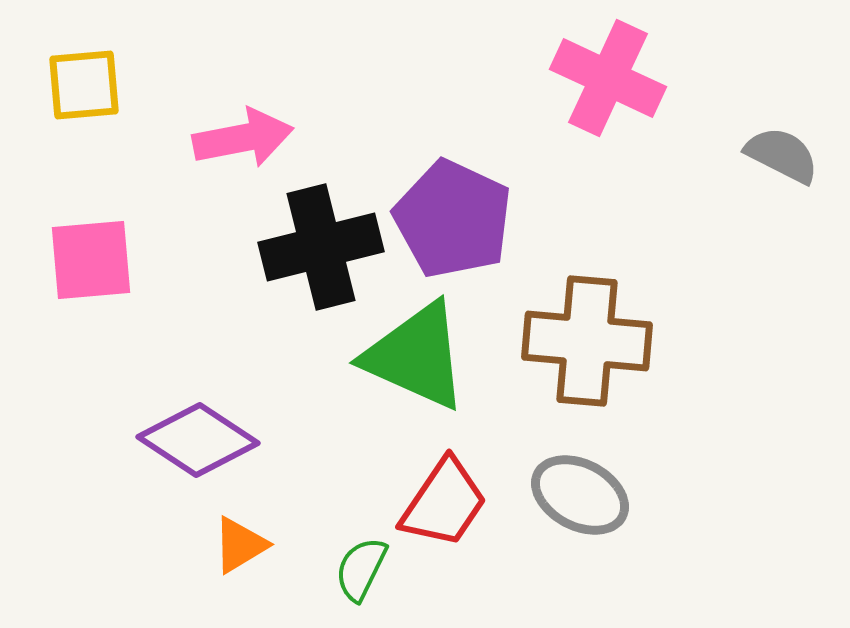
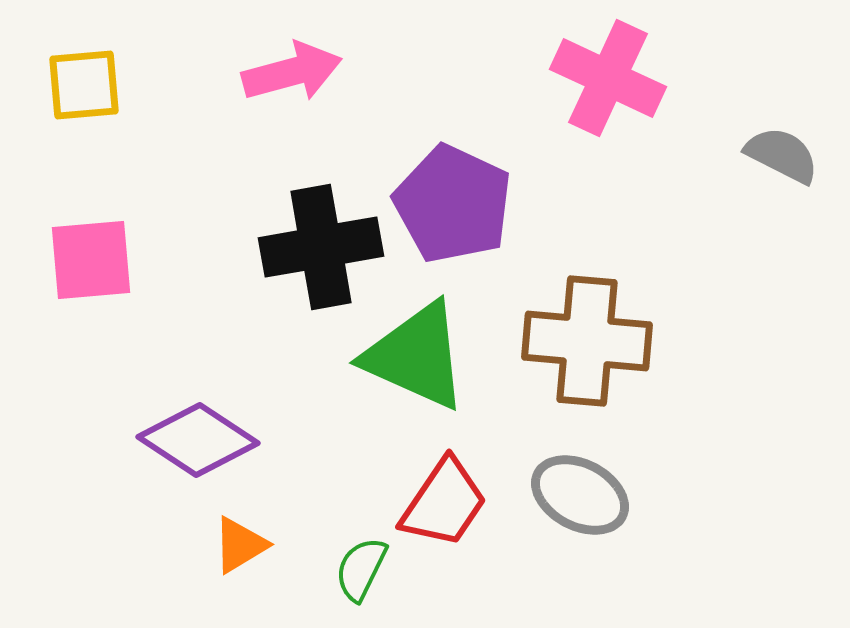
pink arrow: moved 49 px right, 66 px up; rotated 4 degrees counterclockwise
purple pentagon: moved 15 px up
black cross: rotated 4 degrees clockwise
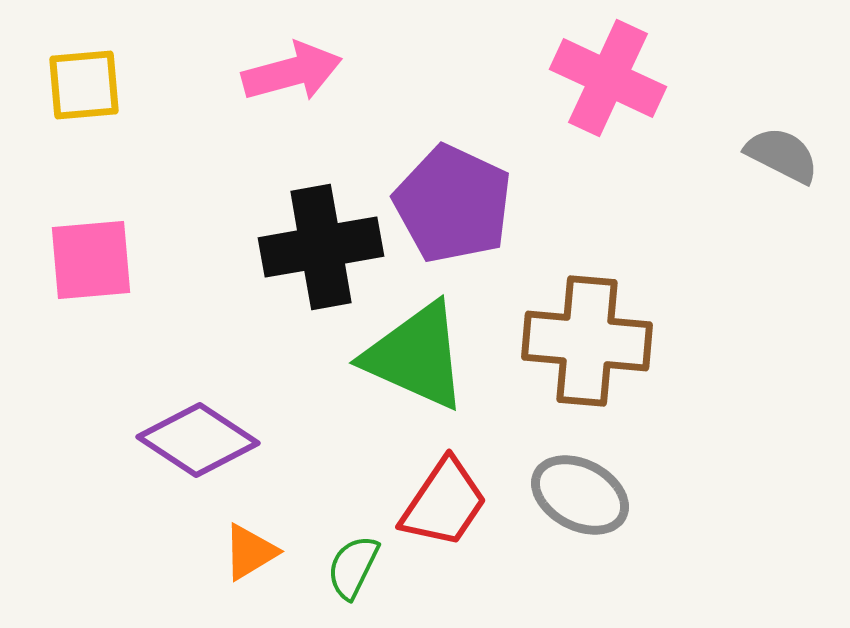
orange triangle: moved 10 px right, 7 px down
green semicircle: moved 8 px left, 2 px up
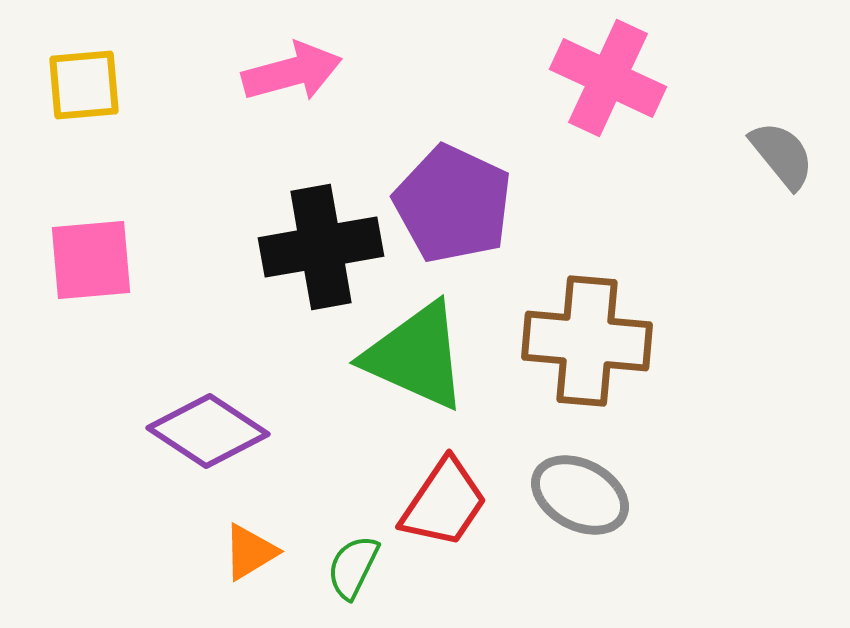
gray semicircle: rotated 24 degrees clockwise
purple diamond: moved 10 px right, 9 px up
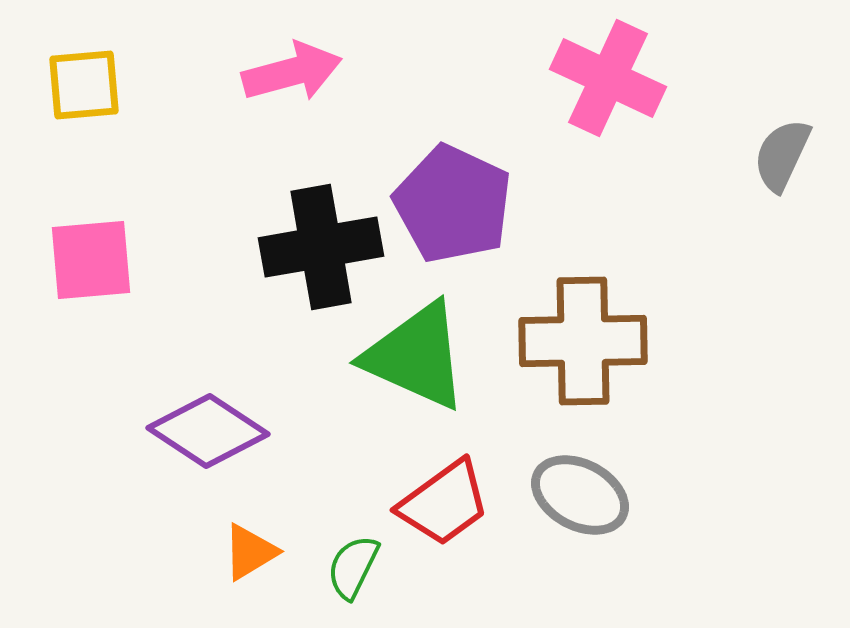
gray semicircle: rotated 116 degrees counterclockwise
brown cross: moved 4 px left; rotated 6 degrees counterclockwise
red trapezoid: rotated 20 degrees clockwise
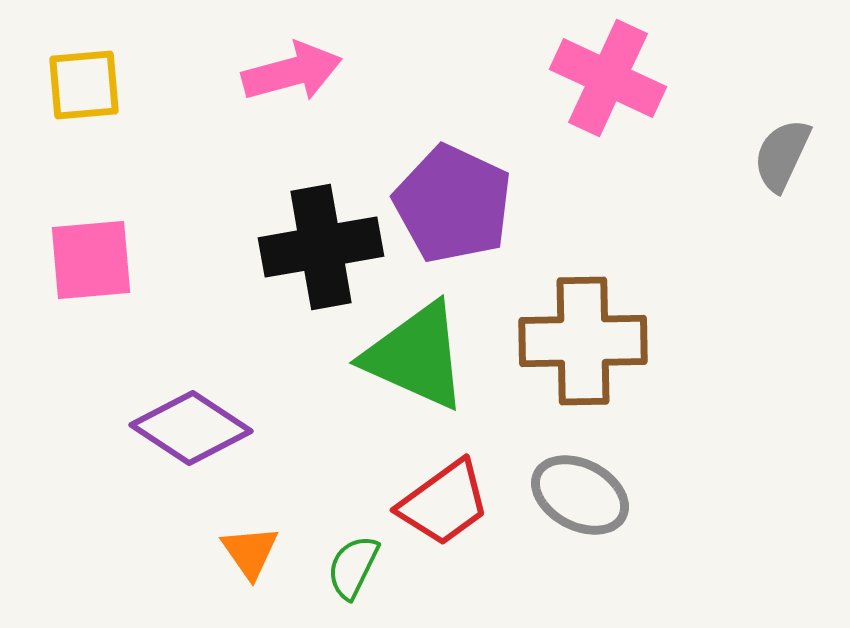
purple diamond: moved 17 px left, 3 px up
orange triangle: rotated 34 degrees counterclockwise
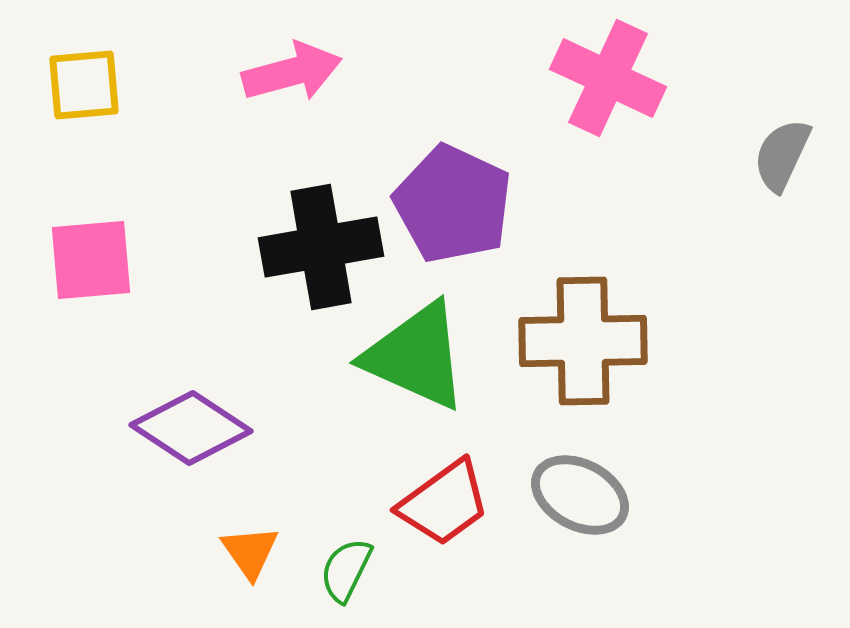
green semicircle: moved 7 px left, 3 px down
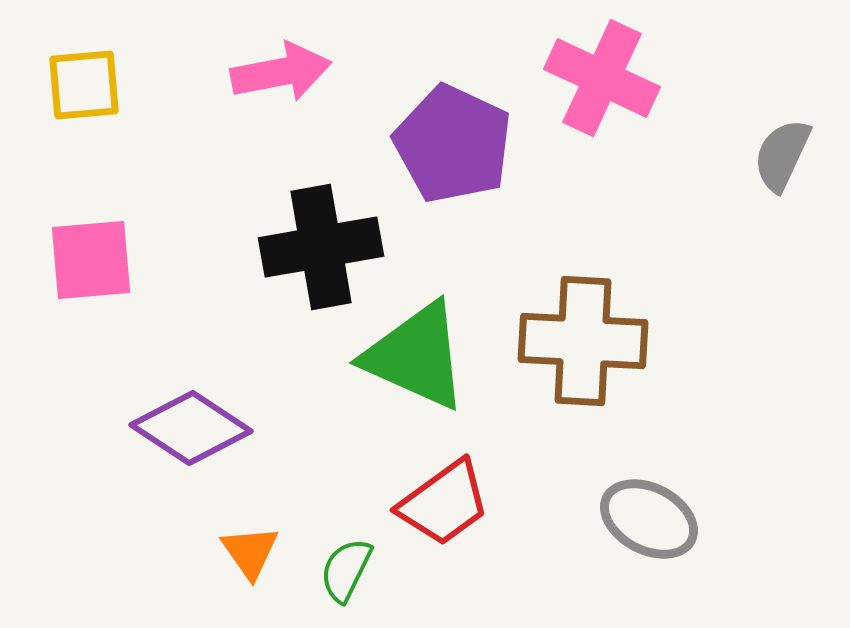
pink arrow: moved 11 px left; rotated 4 degrees clockwise
pink cross: moved 6 px left
purple pentagon: moved 60 px up
brown cross: rotated 4 degrees clockwise
gray ellipse: moved 69 px right, 24 px down
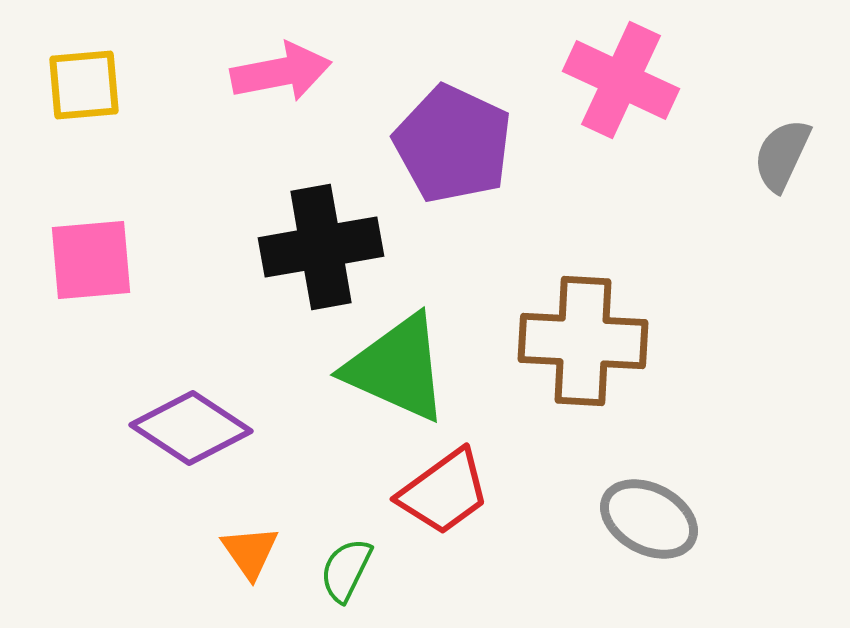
pink cross: moved 19 px right, 2 px down
green triangle: moved 19 px left, 12 px down
red trapezoid: moved 11 px up
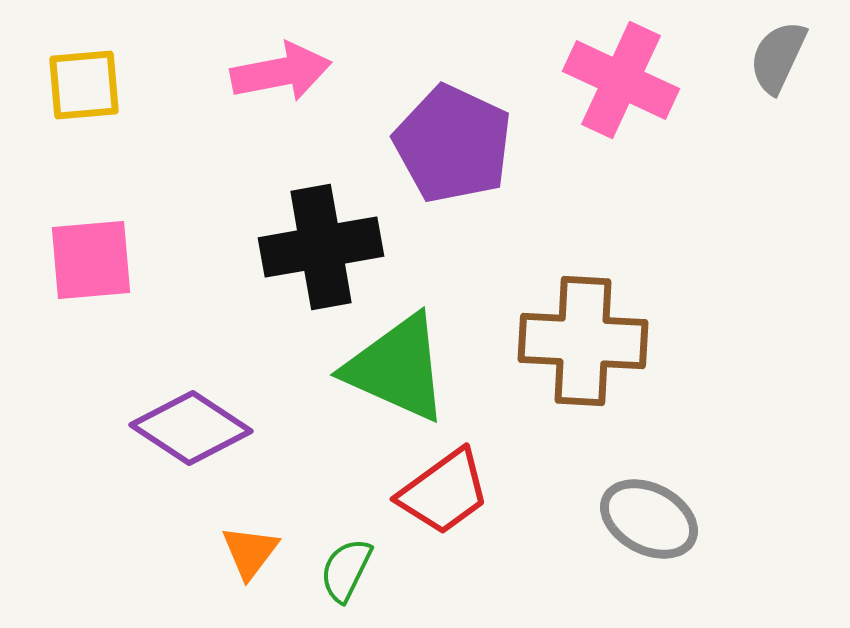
gray semicircle: moved 4 px left, 98 px up
orange triangle: rotated 12 degrees clockwise
